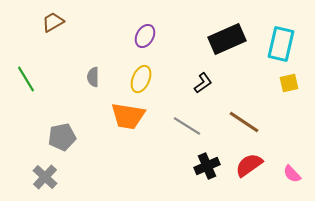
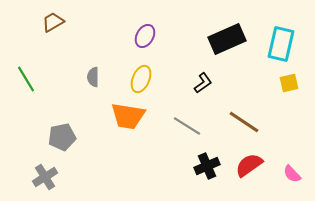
gray cross: rotated 15 degrees clockwise
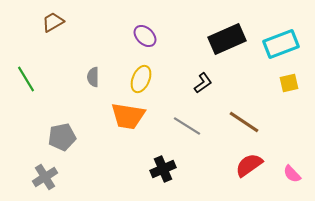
purple ellipse: rotated 75 degrees counterclockwise
cyan rectangle: rotated 56 degrees clockwise
black cross: moved 44 px left, 3 px down
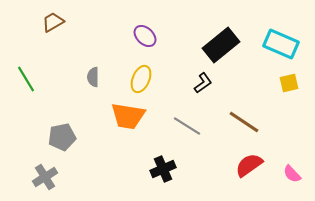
black rectangle: moved 6 px left, 6 px down; rotated 15 degrees counterclockwise
cyan rectangle: rotated 44 degrees clockwise
